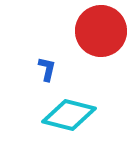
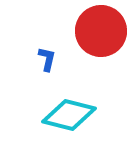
blue L-shape: moved 10 px up
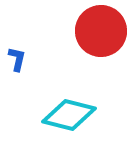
blue L-shape: moved 30 px left
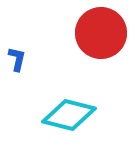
red circle: moved 2 px down
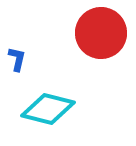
cyan diamond: moved 21 px left, 6 px up
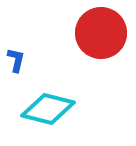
blue L-shape: moved 1 px left, 1 px down
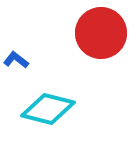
blue L-shape: rotated 65 degrees counterclockwise
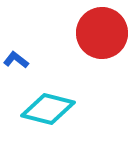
red circle: moved 1 px right
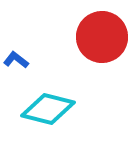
red circle: moved 4 px down
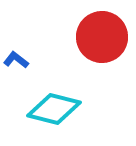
cyan diamond: moved 6 px right
